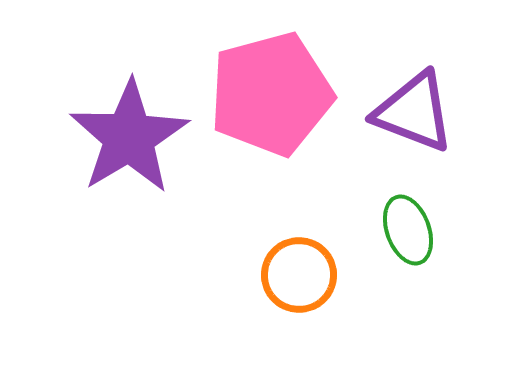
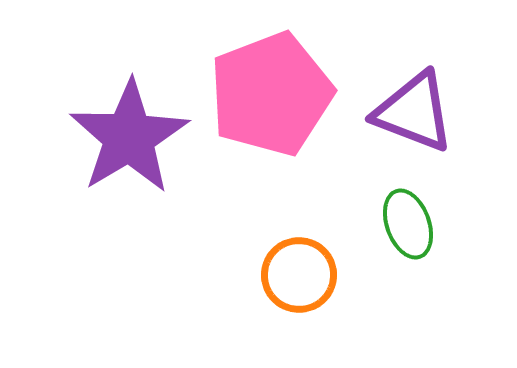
pink pentagon: rotated 6 degrees counterclockwise
green ellipse: moved 6 px up
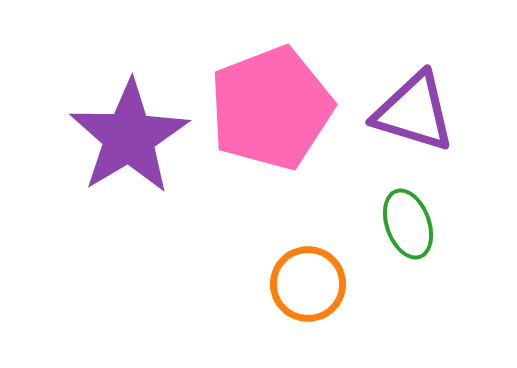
pink pentagon: moved 14 px down
purple triangle: rotated 4 degrees counterclockwise
orange circle: moved 9 px right, 9 px down
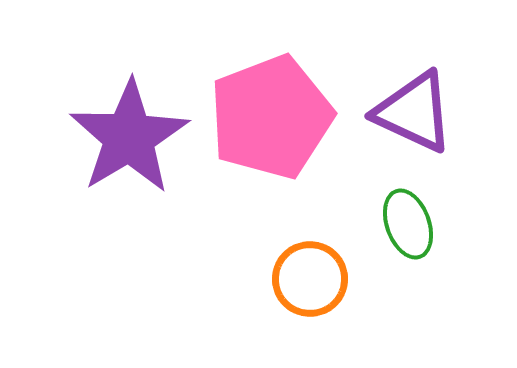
pink pentagon: moved 9 px down
purple triangle: rotated 8 degrees clockwise
orange circle: moved 2 px right, 5 px up
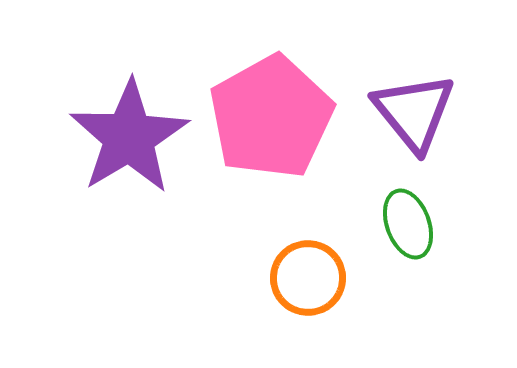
purple triangle: rotated 26 degrees clockwise
pink pentagon: rotated 8 degrees counterclockwise
orange circle: moved 2 px left, 1 px up
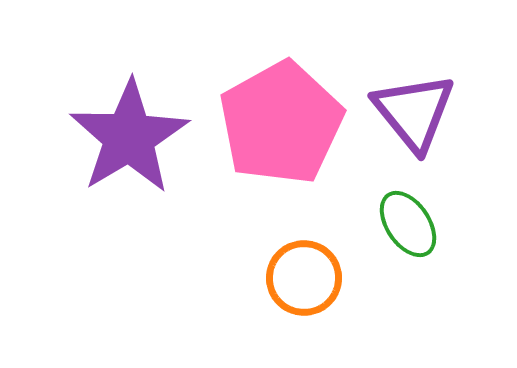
pink pentagon: moved 10 px right, 6 px down
green ellipse: rotated 14 degrees counterclockwise
orange circle: moved 4 px left
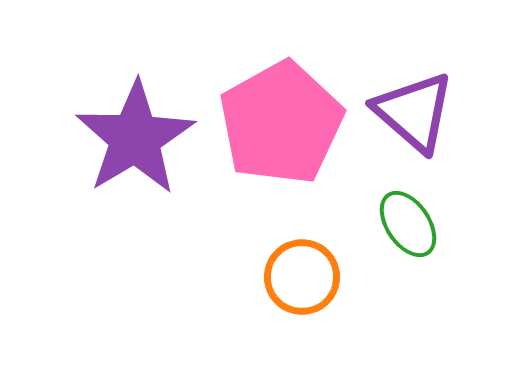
purple triangle: rotated 10 degrees counterclockwise
purple star: moved 6 px right, 1 px down
orange circle: moved 2 px left, 1 px up
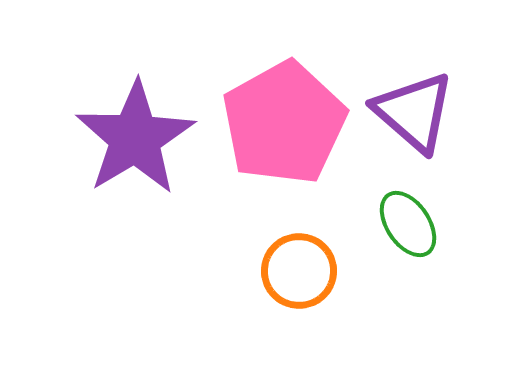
pink pentagon: moved 3 px right
orange circle: moved 3 px left, 6 px up
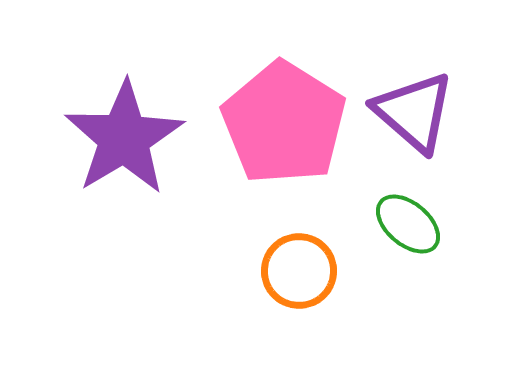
pink pentagon: rotated 11 degrees counterclockwise
purple star: moved 11 px left
green ellipse: rotated 16 degrees counterclockwise
